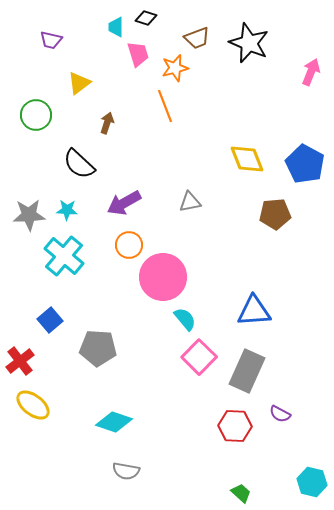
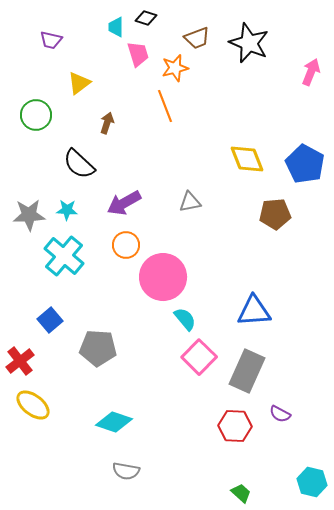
orange circle: moved 3 px left
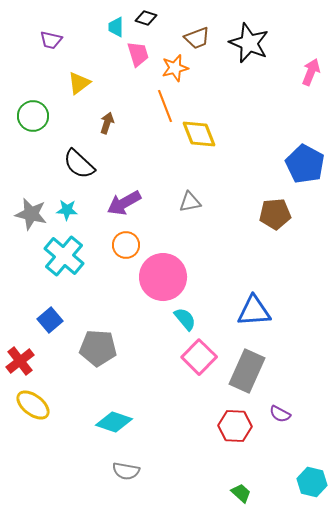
green circle: moved 3 px left, 1 px down
yellow diamond: moved 48 px left, 25 px up
gray star: moved 2 px right, 1 px up; rotated 16 degrees clockwise
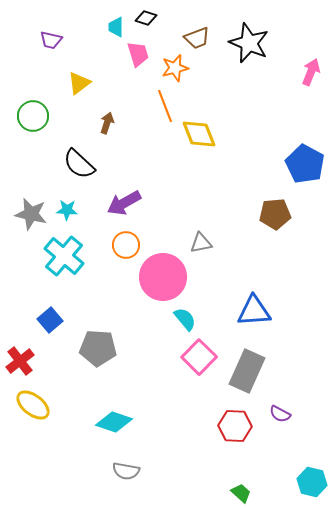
gray triangle: moved 11 px right, 41 px down
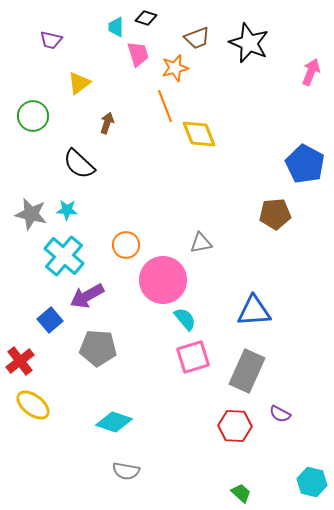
purple arrow: moved 37 px left, 93 px down
pink circle: moved 3 px down
pink square: moved 6 px left; rotated 28 degrees clockwise
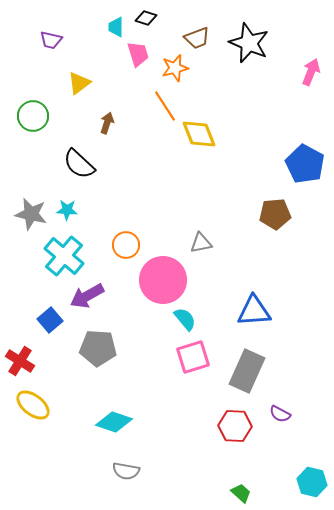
orange line: rotated 12 degrees counterclockwise
red cross: rotated 20 degrees counterclockwise
